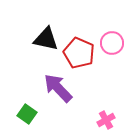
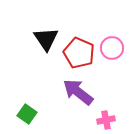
black triangle: rotated 44 degrees clockwise
pink circle: moved 5 px down
purple arrow: moved 20 px right, 4 px down; rotated 8 degrees counterclockwise
pink cross: rotated 18 degrees clockwise
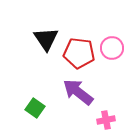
red pentagon: rotated 16 degrees counterclockwise
green square: moved 8 px right, 6 px up
